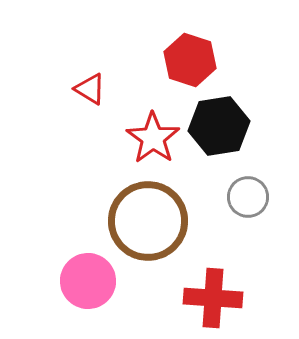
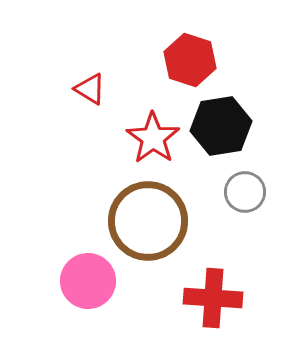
black hexagon: moved 2 px right
gray circle: moved 3 px left, 5 px up
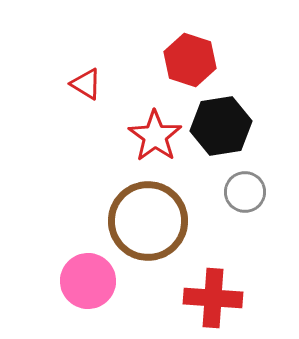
red triangle: moved 4 px left, 5 px up
red star: moved 2 px right, 2 px up
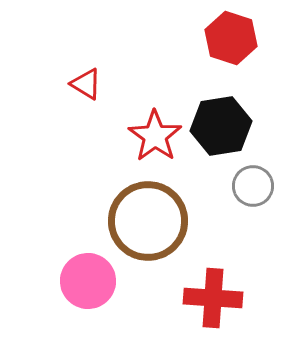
red hexagon: moved 41 px right, 22 px up
gray circle: moved 8 px right, 6 px up
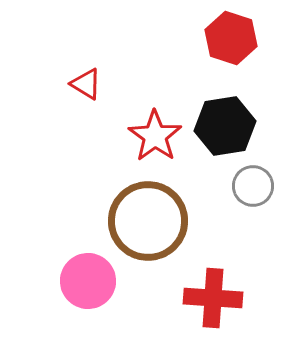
black hexagon: moved 4 px right
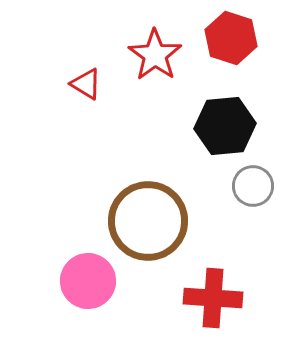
black hexagon: rotated 4 degrees clockwise
red star: moved 81 px up
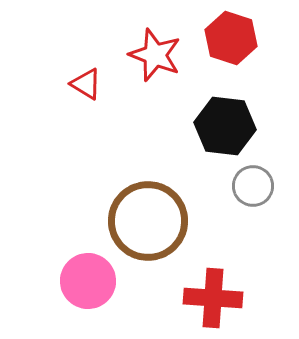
red star: rotated 14 degrees counterclockwise
black hexagon: rotated 12 degrees clockwise
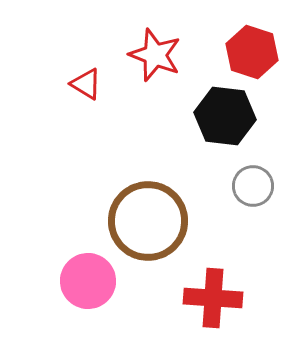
red hexagon: moved 21 px right, 14 px down
black hexagon: moved 10 px up
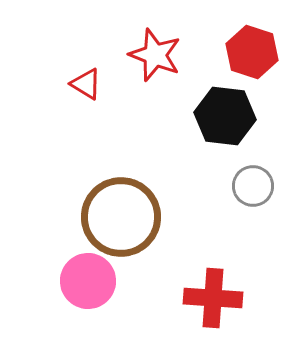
brown circle: moved 27 px left, 4 px up
